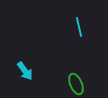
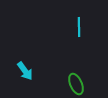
cyan line: rotated 12 degrees clockwise
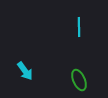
green ellipse: moved 3 px right, 4 px up
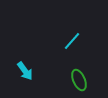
cyan line: moved 7 px left, 14 px down; rotated 42 degrees clockwise
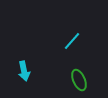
cyan arrow: moved 1 px left; rotated 24 degrees clockwise
